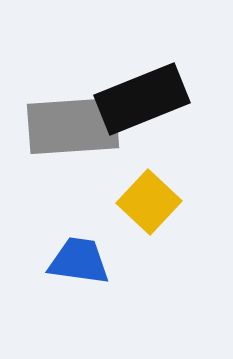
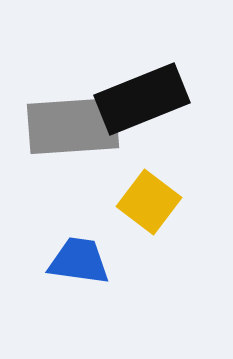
yellow square: rotated 6 degrees counterclockwise
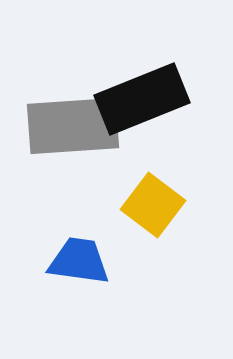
yellow square: moved 4 px right, 3 px down
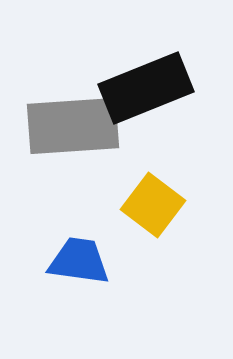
black rectangle: moved 4 px right, 11 px up
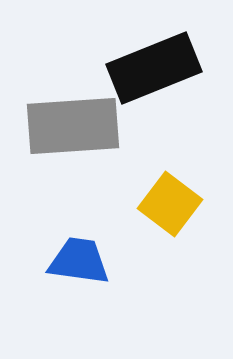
black rectangle: moved 8 px right, 20 px up
yellow square: moved 17 px right, 1 px up
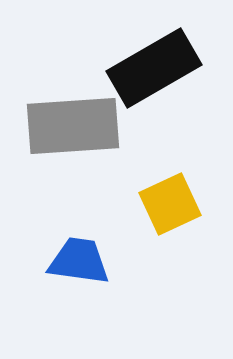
black rectangle: rotated 8 degrees counterclockwise
yellow square: rotated 28 degrees clockwise
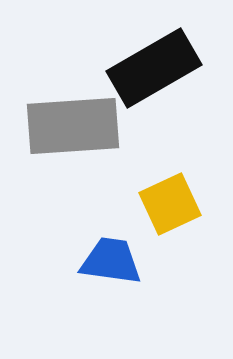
blue trapezoid: moved 32 px right
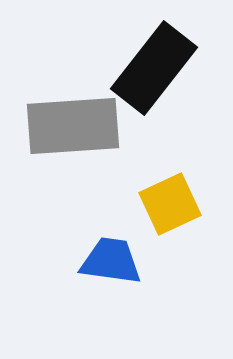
black rectangle: rotated 22 degrees counterclockwise
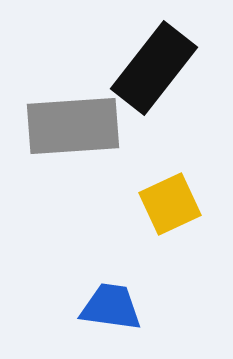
blue trapezoid: moved 46 px down
